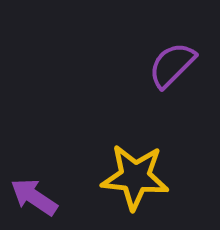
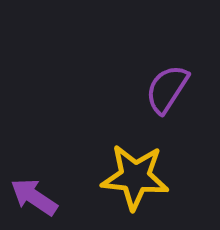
purple semicircle: moved 5 px left, 24 px down; rotated 12 degrees counterclockwise
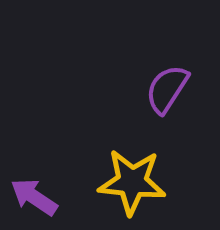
yellow star: moved 3 px left, 5 px down
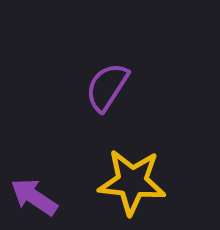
purple semicircle: moved 60 px left, 2 px up
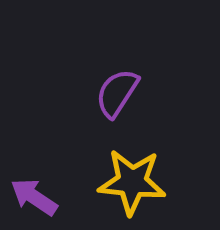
purple semicircle: moved 10 px right, 6 px down
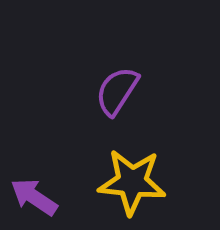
purple semicircle: moved 2 px up
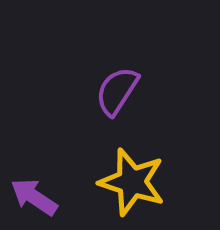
yellow star: rotated 12 degrees clockwise
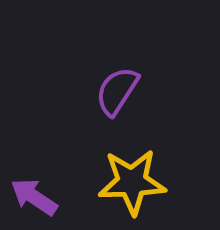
yellow star: rotated 20 degrees counterclockwise
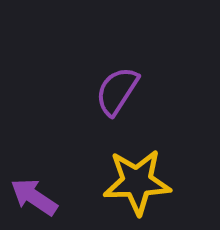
yellow star: moved 5 px right
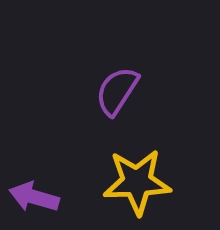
purple arrow: rotated 18 degrees counterclockwise
